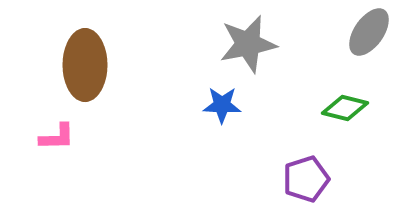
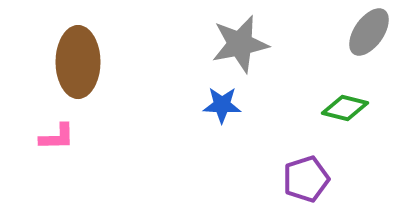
gray star: moved 8 px left
brown ellipse: moved 7 px left, 3 px up
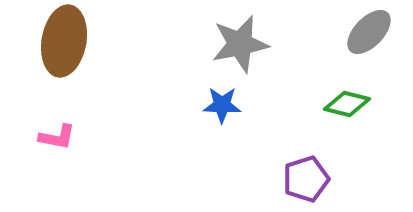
gray ellipse: rotated 9 degrees clockwise
brown ellipse: moved 14 px left, 21 px up; rotated 10 degrees clockwise
green diamond: moved 2 px right, 4 px up
pink L-shape: rotated 12 degrees clockwise
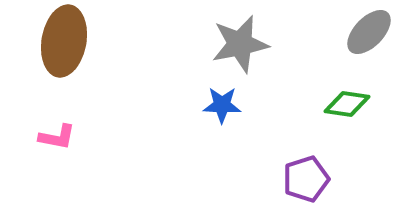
green diamond: rotated 6 degrees counterclockwise
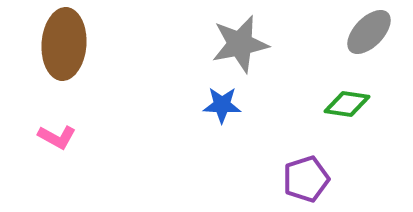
brown ellipse: moved 3 px down; rotated 6 degrees counterclockwise
pink L-shape: rotated 18 degrees clockwise
